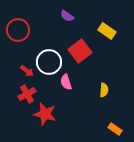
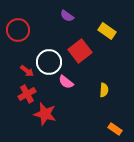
pink semicircle: rotated 35 degrees counterclockwise
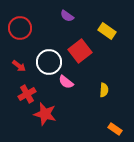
red circle: moved 2 px right, 2 px up
red arrow: moved 8 px left, 5 px up
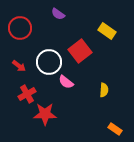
purple semicircle: moved 9 px left, 2 px up
red star: rotated 15 degrees counterclockwise
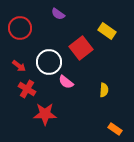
red square: moved 1 px right, 3 px up
red cross: moved 5 px up; rotated 30 degrees counterclockwise
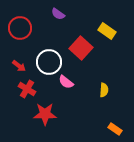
red square: rotated 10 degrees counterclockwise
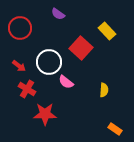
yellow rectangle: rotated 12 degrees clockwise
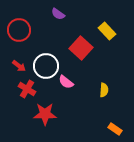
red circle: moved 1 px left, 2 px down
white circle: moved 3 px left, 4 px down
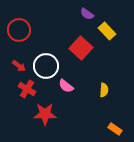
purple semicircle: moved 29 px right
pink semicircle: moved 4 px down
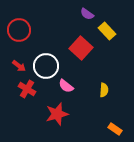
red star: moved 12 px right; rotated 15 degrees counterclockwise
